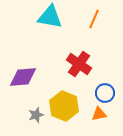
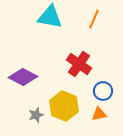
purple diamond: rotated 32 degrees clockwise
blue circle: moved 2 px left, 2 px up
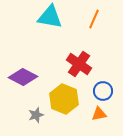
yellow hexagon: moved 7 px up
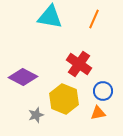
orange triangle: moved 1 px left, 1 px up
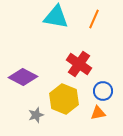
cyan triangle: moved 6 px right
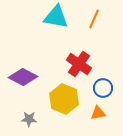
blue circle: moved 3 px up
gray star: moved 7 px left, 4 px down; rotated 21 degrees clockwise
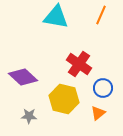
orange line: moved 7 px right, 4 px up
purple diamond: rotated 16 degrees clockwise
yellow hexagon: rotated 8 degrees counterclockwise
orange triangle: rotated 28 degrees counterclockwise
gray star: moved 3 px up
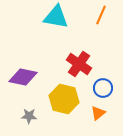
purple diamond: rotated 32 degrees counterclockwise
